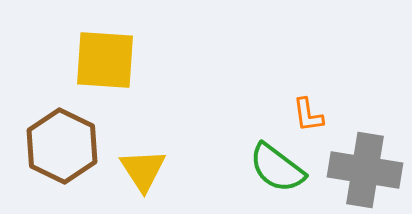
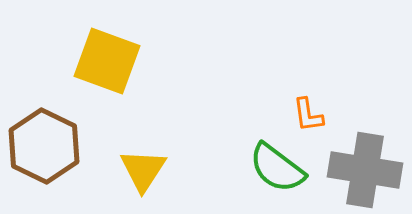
yellow square: moved 2 px right, 1 px down; rotated 16 degrees clockwise
brown hexagon: moved 18 px left
yellow triangle: rotated 6 degrees clockwise
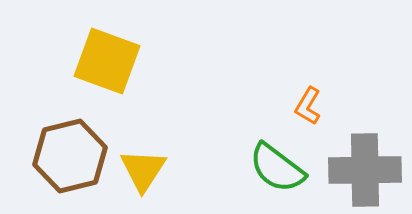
orange L-shape: moved 9 px up; rotated 39 degrees clockwise
brown hexagon: moved 26 px right, 10 px down; rotated 20 degrees clockwise
gray cross: rotated 10 degrees counterclockwise
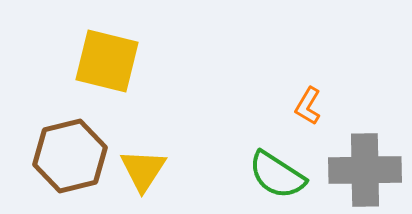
yellow square: rotated 6 degrees counterclockwise
green semicircle: moved 7 px down; rotated 4 degrees counterclockwise
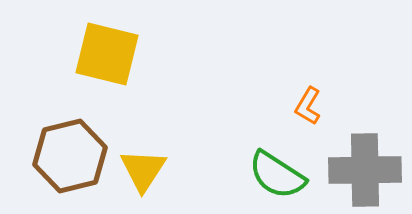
yellow square: moved 7 px up
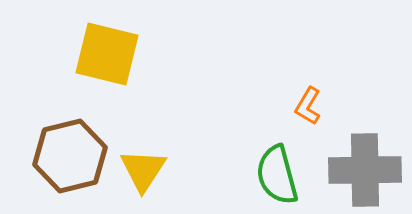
green semicircle: rotated 42 degrees clockwise
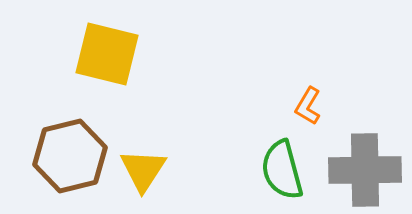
green semicircle: moved 5 px right, 5 px up
